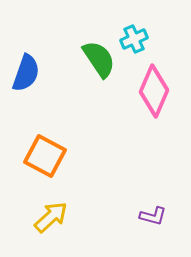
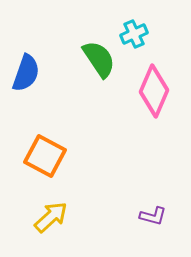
cyan cross: moved 5 px up
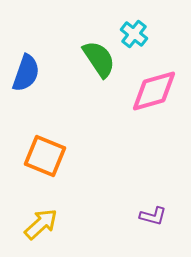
cyan cross: rotated 28 degrees counterclockwise
pink diamond: rotated 51 degrees clockwise
orange square: rotated 6 degrees counterclockwise
yellow arrow: moved 10 px left, 7 px down
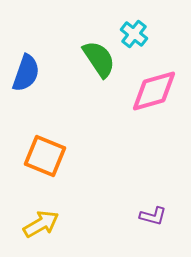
yellow arrow: rotated 12 degrees clockwise
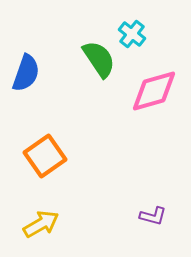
cyan cross: moved 2 px left
orange square: rotated 33 degrees clockwise
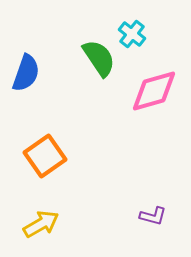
green semicircle: moved 1 px up
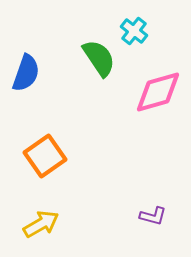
cyan cross: moved 2 px right, 3 px up
pink diamond: moved 4 px right, 1 px down
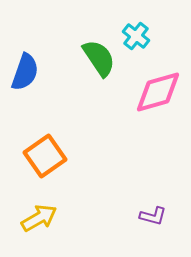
cyan cross: moved 2 px right, 5 px down
blue semicircle: moved 1 px left, 1 px up
yellow arrow: moved 2 px left, 6 px up
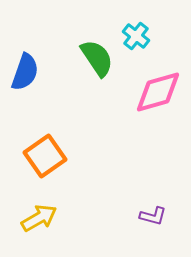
green semicircle: moved 2 px left
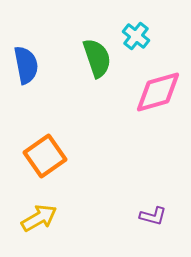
green semicircle: rotated 15 degrees clockwise
blue semicircle: moved 1 px right, 7 px up; rotated 30 degrees counterclockwise
